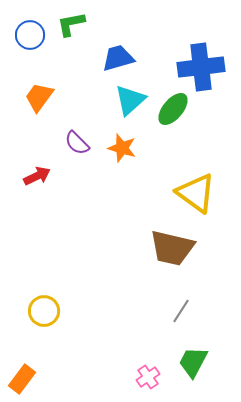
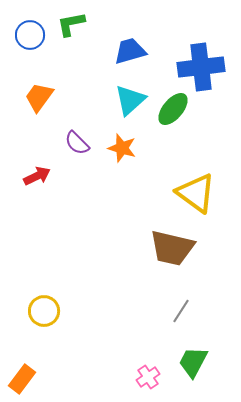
blue trapezoid: moved 12 px right, 7 px up
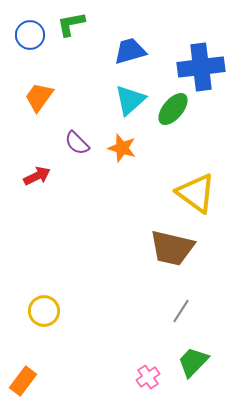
green trapezoid: rotated 16 degrees clockwise
orange rectangle: moved 1 px right, 2 px down
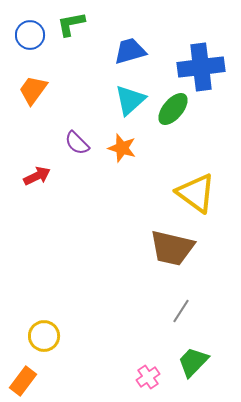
orange trapezoid: moved 6 px left, 7 px up
yellow circle: moved 25 px down
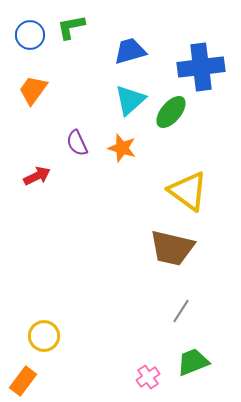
green L-shape: moved 3 px down
green ellipse: moved 2 px left, 3 px down
purple semicircle: rotated 20 degrees clockwise
yellow triangle: moved 8 px left, 2 px up
green trapezoid: rotated 24 degrees clockwise
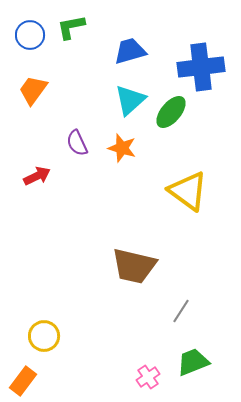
brown trapezoid: moved 38 px left, 18 px down
